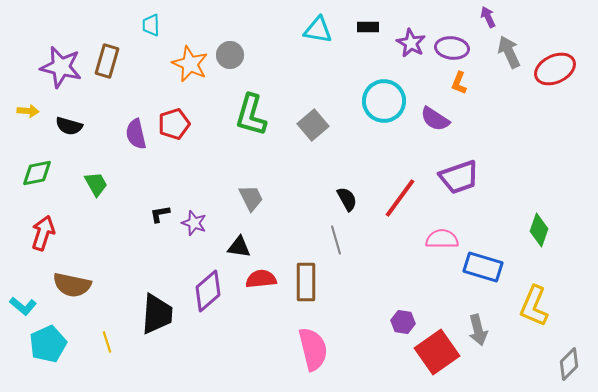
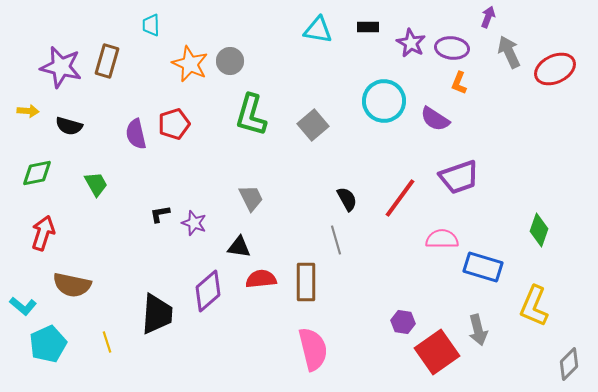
purple arrow at (488, 17): rotated 45 degrees clockwise
gray circle at (230, 55): moved 6 px down
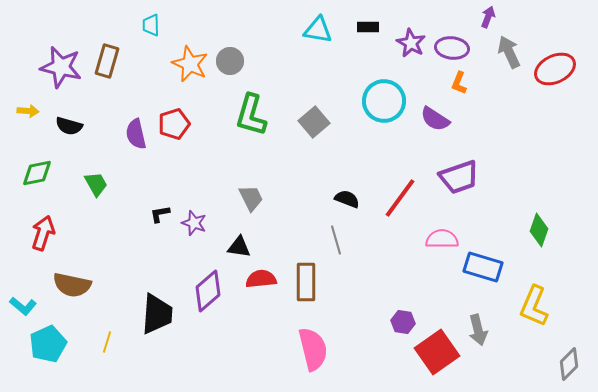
gray square at (313, 125): moved 1 px right, 3 px up
black semicircle at (347, 199): rotated 40 degrees counterclockwise
yellow line at (107, 342): rotated 35 degrees clockwise
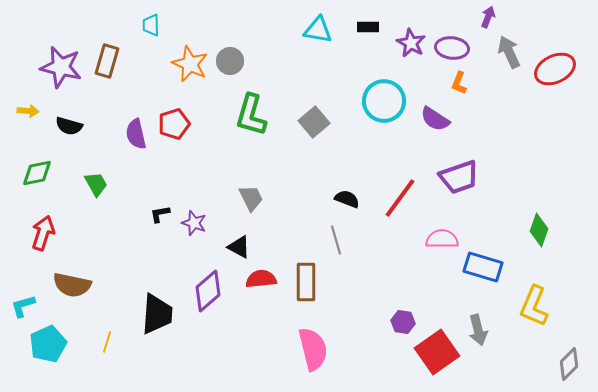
black triangle at (239, 247): rotated 20 degrees clockwise
cyan L-shape at (23, 306): rotated 124 degrees clockwise
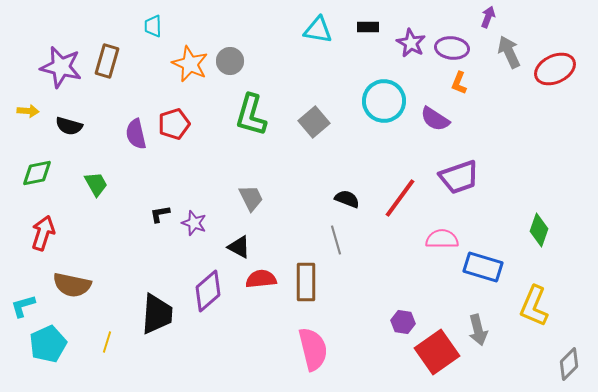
cyan trapezoid at (151, 25): moved 2 px right, 1 px down
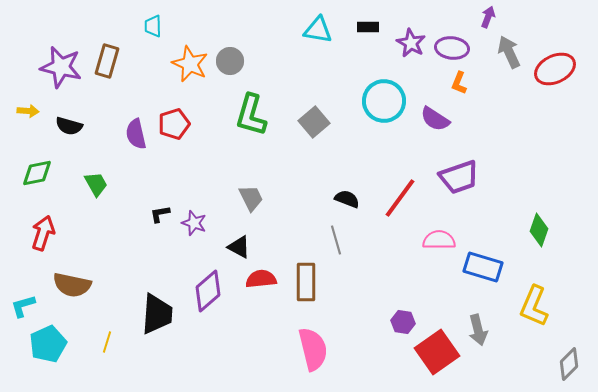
pink semicircle at (442, 239): moved 3 px left, 1 px down
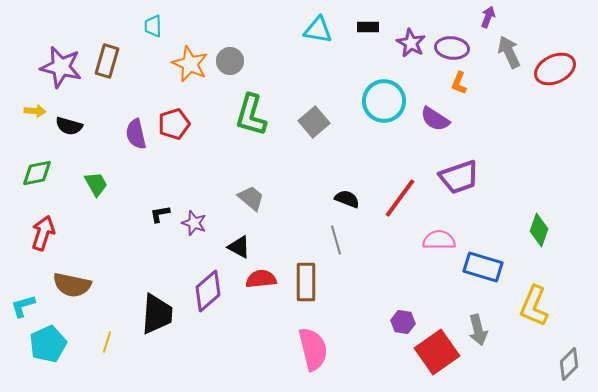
yellow arrow at (28, 111): moved 7 px right
gray trapezoid at (251, 198): rotated 24 degrees counterclockwise
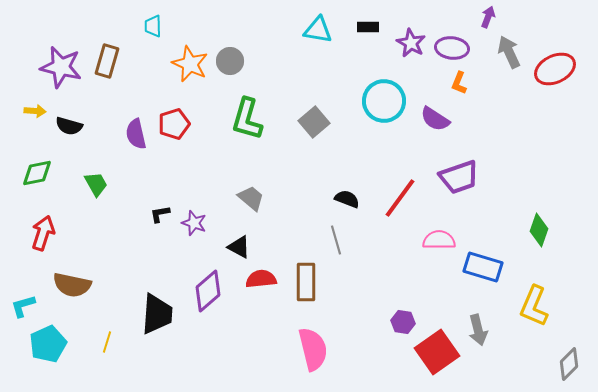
green L-shape at (251, 115): moved 4 px left, 4 px down
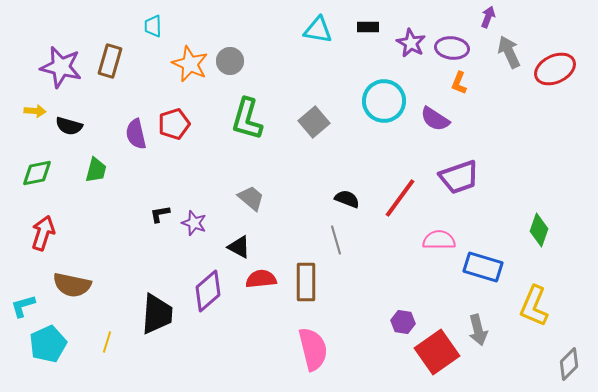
brown rectangle at (107, 61): moved 3 px right
green trapezoid at (96, 184): moved 14 px up; rotated 44 degrees clockwise
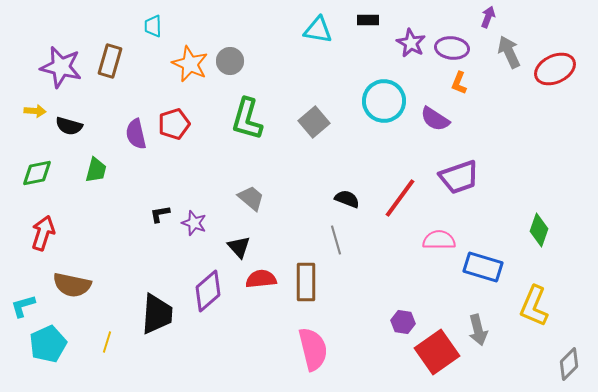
black rectangle at (368, 27): moved 7 px up
black triangle at (239, 247): rotated 20 degrees clockwise
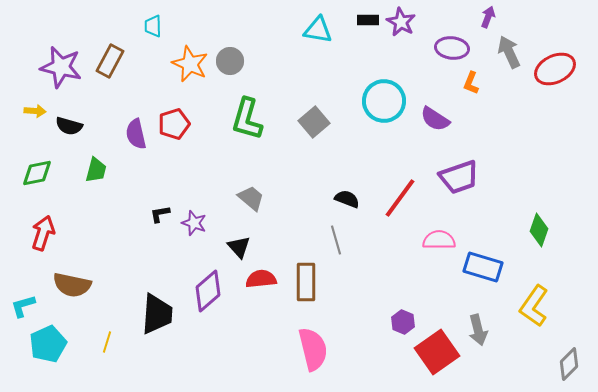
purple star at (411, 43): moved 10 px left, 21 px up
brown rectangle at (110, 61): rotated 12 degrees clockwise
orange L-shape at (459, 83): moved 12 px right
yellow L-shape at (534, 306): rotated 12 degrees clockwise
purple hexagon at (403, 322): rotated 15 degrees clockwise
